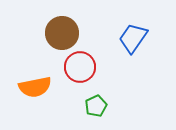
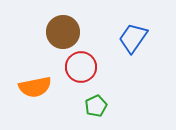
brown circle: moved 1 px right, 1 px up
red circle: moved 1 px right
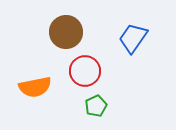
brown circle: moved 3 px right
red circle: moved 4 px right, 4 px down
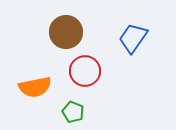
green pentagon: moved 23 px left, 6 px down; rotated 25 degrees counterclockwise
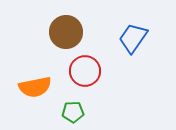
green pentagon: rotated 25 degrees counterclockwise
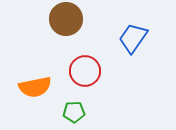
brown circle: moved 13 px up
green pentagon: moved 1 px right
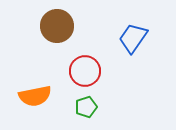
brown circle: moved 9 px left, 7 px down
orange semicircle: moved 9 px down
green pentagon: moved 12 px right, 5 px up; rotated 15 degrees counterclockwise
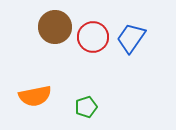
brown circle: moved 2 px left, 1 px down
blue trapezoid: moved 2 px left
red circle: moved 8 px right, 34 px up
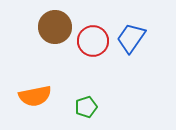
red circle: moved 4 px down
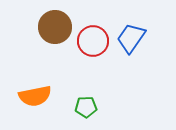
green pentagon: rotated 15 degrees clockwise
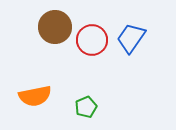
red circle: moved 1 px left, 1 px up
green pentagon: rotated 20 degrees counterclockwise
